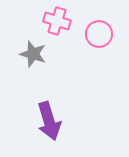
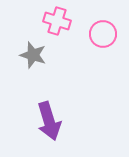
pink circle: moved 4 px right
gray star: moved 1 px down
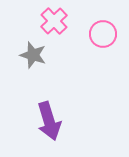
pink cross: moved 3 px left; rotated 28 degrees clockwise
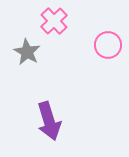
pink circle: moved 5 px right, 11 px down
gray star: moved 6 px left, 3 px up; rotated 12 degrees clockwise
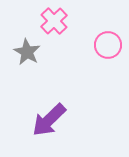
purple arrow: moved 1 px up; rotated 63 degrees clockwise
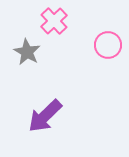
purple arrow: moved 4 px left, 4 px up
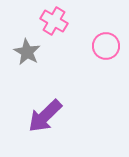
pink cross: rotated 16 degrees counterclockwise
pink circle: moved 2 px left, 1 px down
